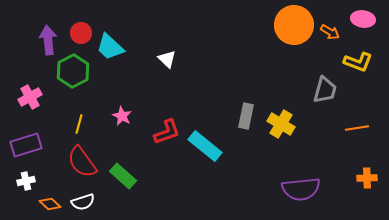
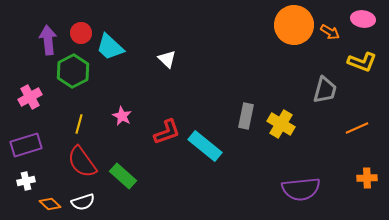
yellow L-shape: moved 4 px right
orange line: rotated 15 degrees counterclockwise
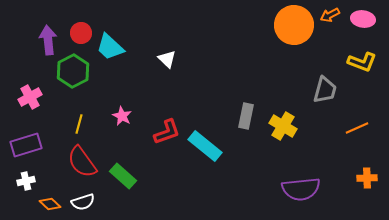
orange arrow: moved 17 px up; rotated 120 degrees clockwise
yellow cross: moved 2 px right, 2 px down
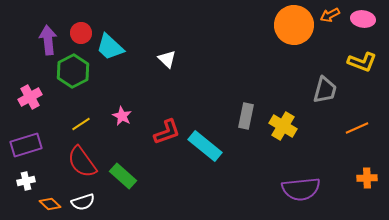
yellow line: moved 2 px right; rotated 42 degrees clockwise
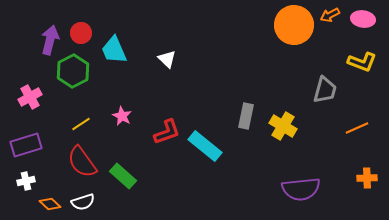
purple arrow: moved 2 px right; rotated 20 degrees clockwise
cyan trapezoid: moved 4 px right, 3 px down; rotated 24 degrees clockwise
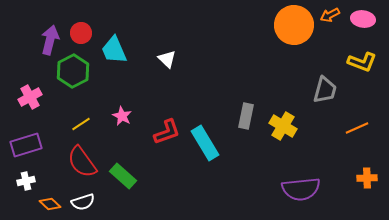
cyan rectangle: moved 3 px up; rotated 20 degrees clockwise
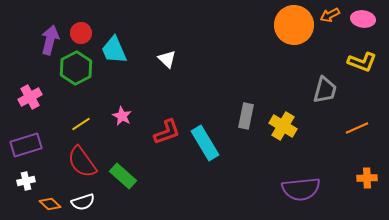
green hexagon: moved 3 px right, 3 px up
